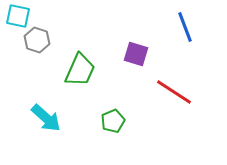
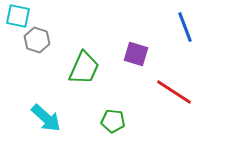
green trapezoid: moved 4 px right, 2 px up
green pentagon: rotated 30 degrees clockwise
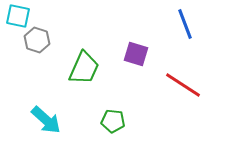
blue line: moved 3 px up
red line: moved 9 px right, 7 px up
cyan arrow: moved 2 px down
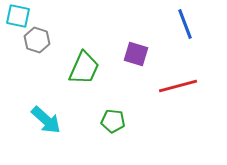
red line: moved 5 px left, 1 px down; rotated 48 degrees counterclockwise
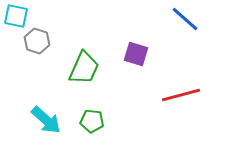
cyan square: moved 2 px left
blue line: moved 5 px up; rotated 28 degrees counterclockwise
gray hexagon: moved 1 px down
red line: moved 3 px right, 9 px down
green pentagon: moved 21 px left
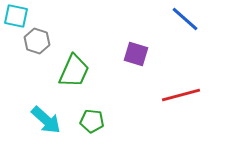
green trapezoid: moved 10 px left, 3 px down
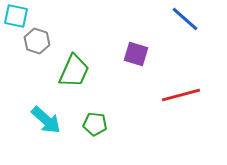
green pentagon: moved 3 px right, 3 px down
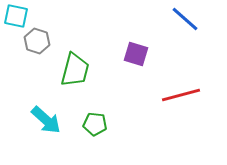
green trapezoid: moved 1 px right, 1 px up; rotated 9 degrees counterclockwise
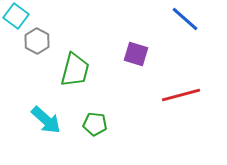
cyan square: rotated 25 degrees clockwise
gray hexagon: rotated 10 degrees clockwise
